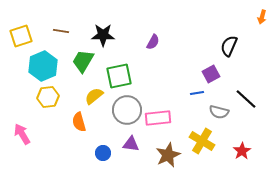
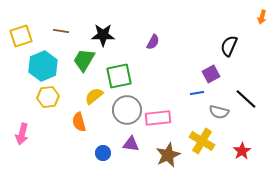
green trapezoid: moved 1 px right, 1 px up
pink arrow: rotated 135 degrees counterclockwise
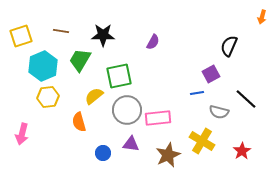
green trapezoid: moved 4 px left
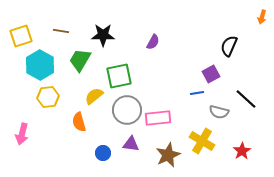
cyan hexagon: moved 3 px left, 1 px up; rotated 8 degrees counterclockwise
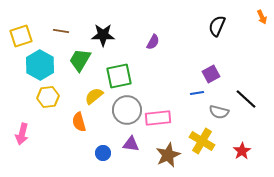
orange arrow: rotated 40 degrees counterclockwise
black semicircle: moved 12 px left, 20 px up
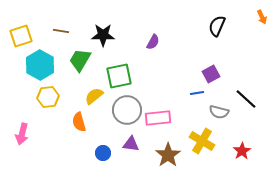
brown star: rotated 10 degrees counterclockwise
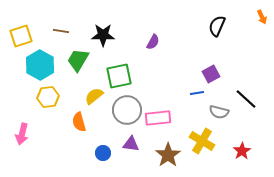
green trapezoid: moved 2 px left
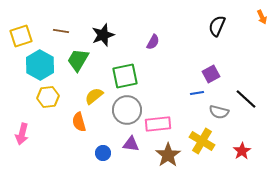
black star: rotated 20 degrees counterclockwise
green square: moved 6 px right
pink rectangle: moved 6 px down
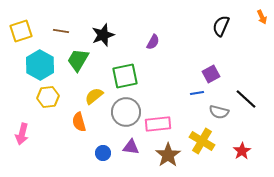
black semicircle: moved 4 px right
yellow square: moved 5 px up
gray circle: moved 1 px left, 2 px down
purple triangle: moved 3 px down
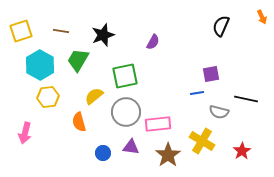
purple square: rotated 18 degrees clockwise
black line: rotated 30 degrees counterclockwise
pink arrow: moved 3 px right, 1 px up
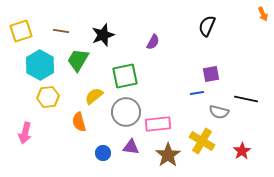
orange arrow: moved 1 px right, 3 px up
black semicircle: moved 14 px left
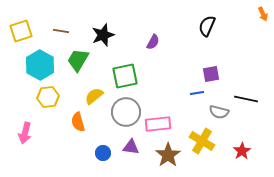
orange semicircle: moved 1 px left
